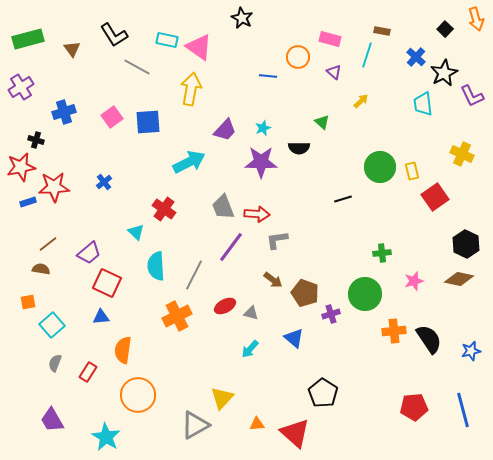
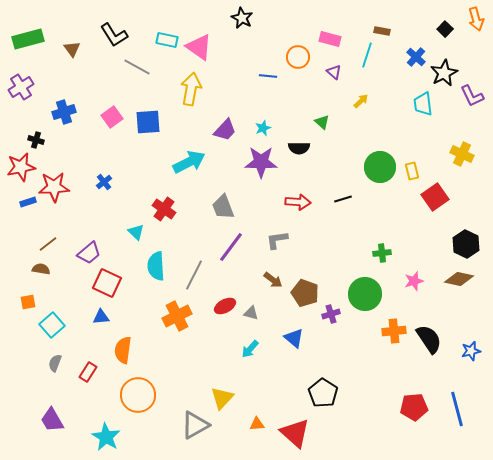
red arrow at (257, 214): moved 41 px right, 12 px up
blue line at (463, 410): moved 6 px left, 1 px up
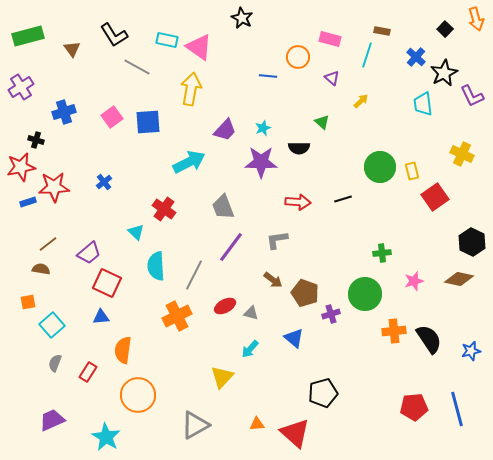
green rectangle at (28, 39): moved 3 px up
purple triangle at (334, 72): moved 2 px left, 6 px down
black hexagon at (466, 244): moved 6 px right, 2 px up
black pentagon at (323, 393): rotated 24 degrees clockwise
yellow triangle at (222, 398): moved 21 px up
purple trapezoid at (52, 420): rotated 96 degrees clockwise
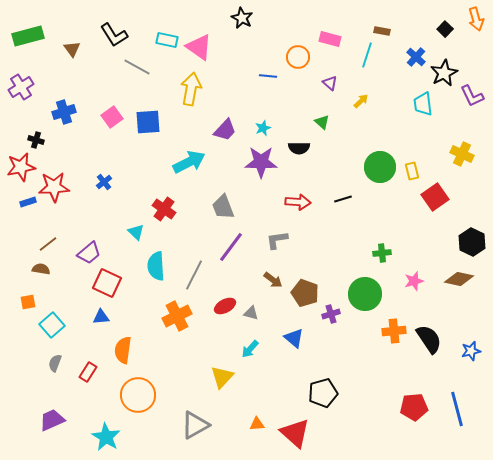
purple triangle at (332, 78): moved 2 px left, 5 px down
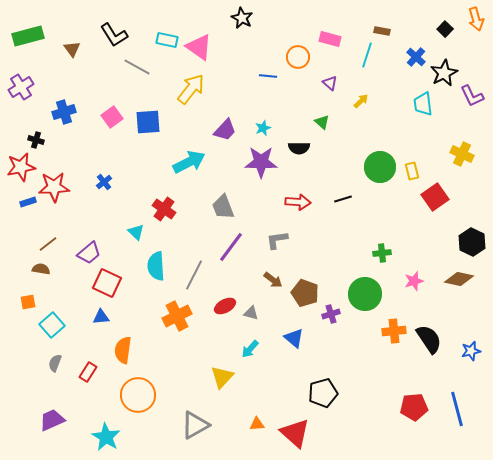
yellow arrow at (191, 89): rotated 28 degrees clockwise
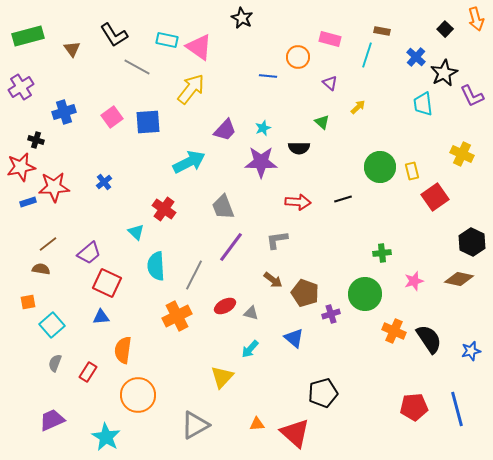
yellow arrow at (361, 101): moved 3 px left, 6 px down
orange cross at (394, 331): rotated 30 degrees clockwise
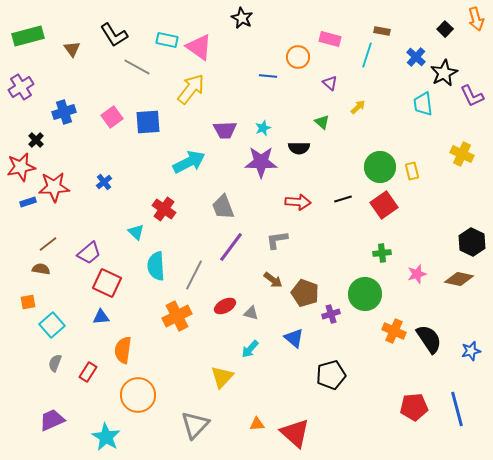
purple trapezoid at (225, 130): rotated 45 degrees clockwise
black cross at (36, 140): rotated 28 degrees clockwise
red square at (435, 197): moved 51 px left, 8 px down
pink star at (414, 281): moved 3 px right, 7 px up
black pentagon at (323, 393): moved 8 px right, 18 px up
gray triangle at (195, 425): rotated 16 degrees counterclockwise
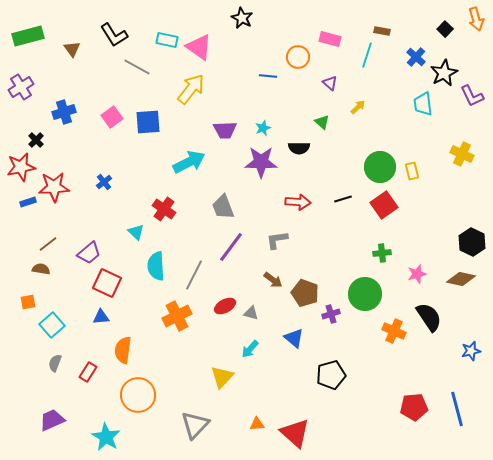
brown diamond at (459, 279): moved 2 px right
black semicircle at (429, 339): moved 22 px up
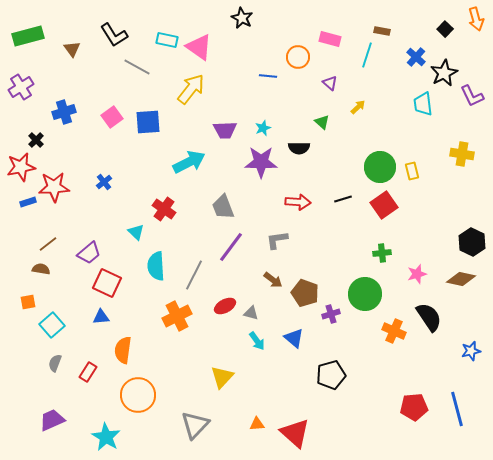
yellow cross at (462, 154): rotated 15 degrees counterclockwise
cyan arrow at (250, 349): moved 7 px right, 8 px up; rotated 78 degrees counterclockwise
